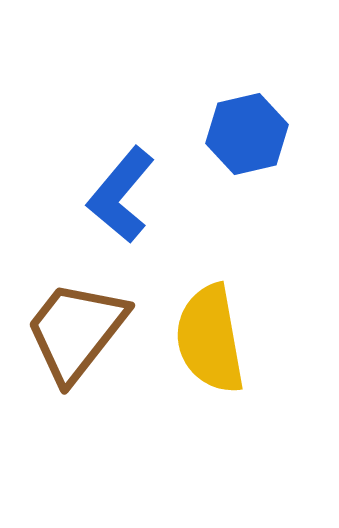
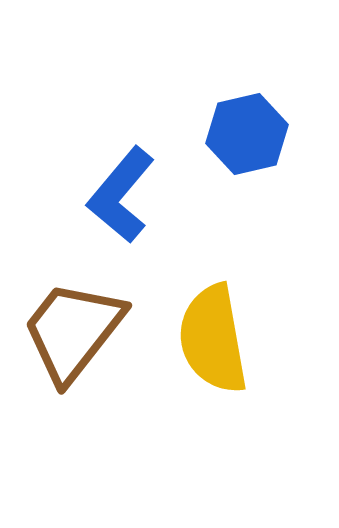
brown trapezoid: moved 3 px left
yellow semicircle: moved 3 px right
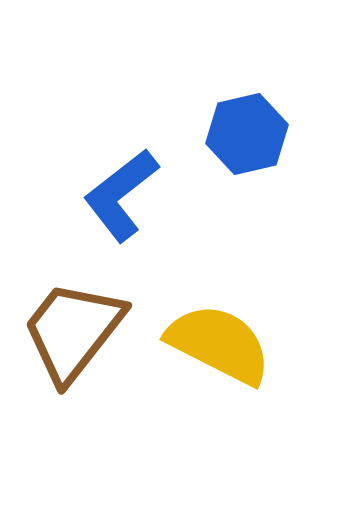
blue L-shape: rotated 12 degrees clockwise
yellow semicircle: moved 6 px right, 5 px down; rotated 127 degrees clockwise
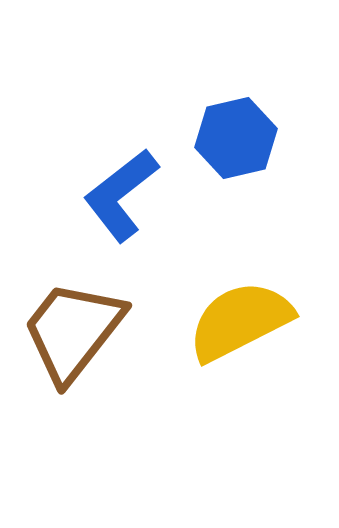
blue hexagon: moved 11 px left, 4 px down
yellow semicircle: moved 21 px right, 23 px up; rotated 54 degrees counterclockwise
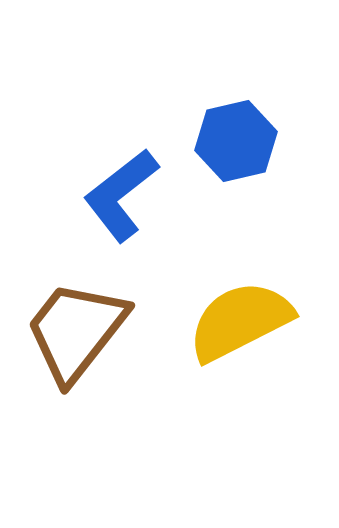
blue hexagon: moved 3 px down
brown trapezoid: moved 3 px right
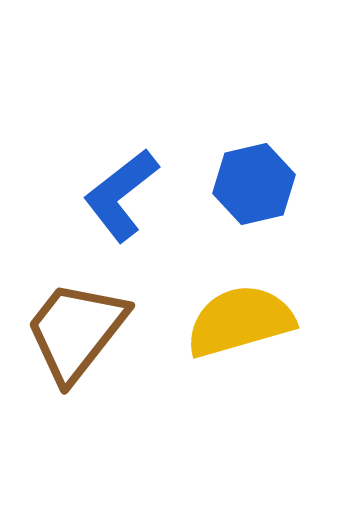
blue hexagon: moved 18 px right, 43 px down
yellow semicircle: rotated 11 degrees clockwise
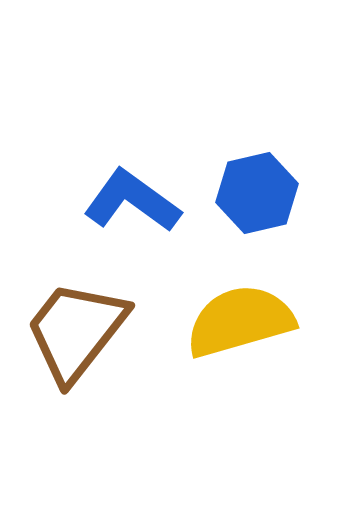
blue hexagon: moved 3 px right, 9 px down
blue L-shape: moved 11 px right, 6 px down; rotated 74 degrees clockwise
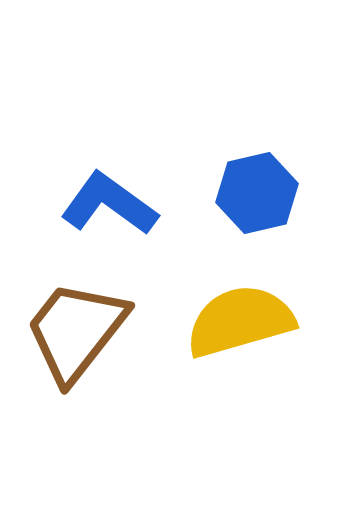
blue L-shape: moved 23 px left, 3 px down
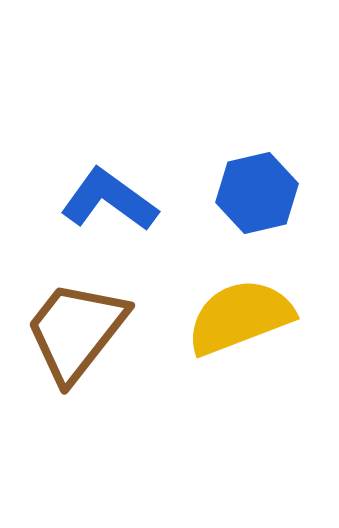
blue L-shape: moved 4 px up
yellow semicircle: moved 4 px up; rotated 5 degrees counterclockwise
